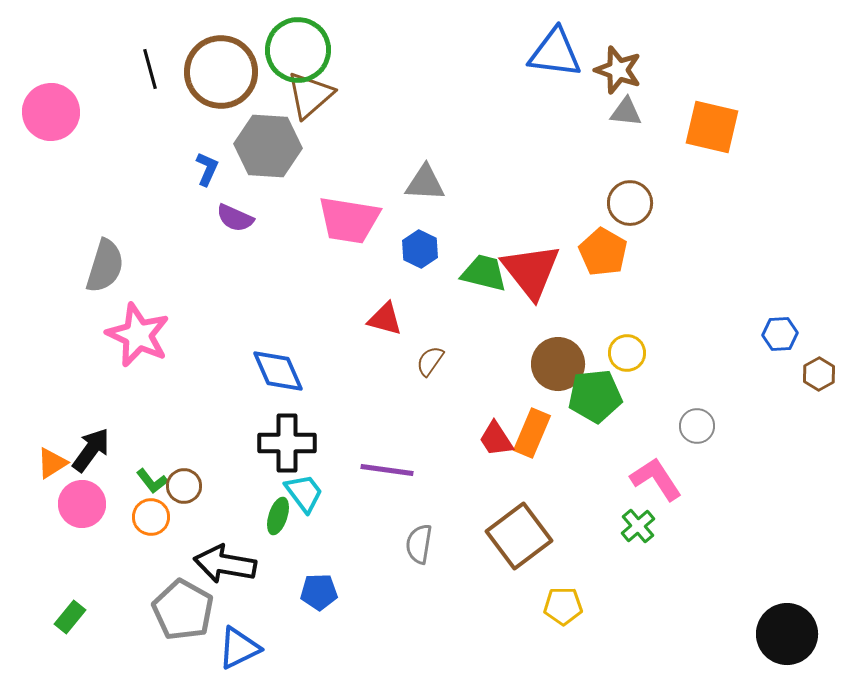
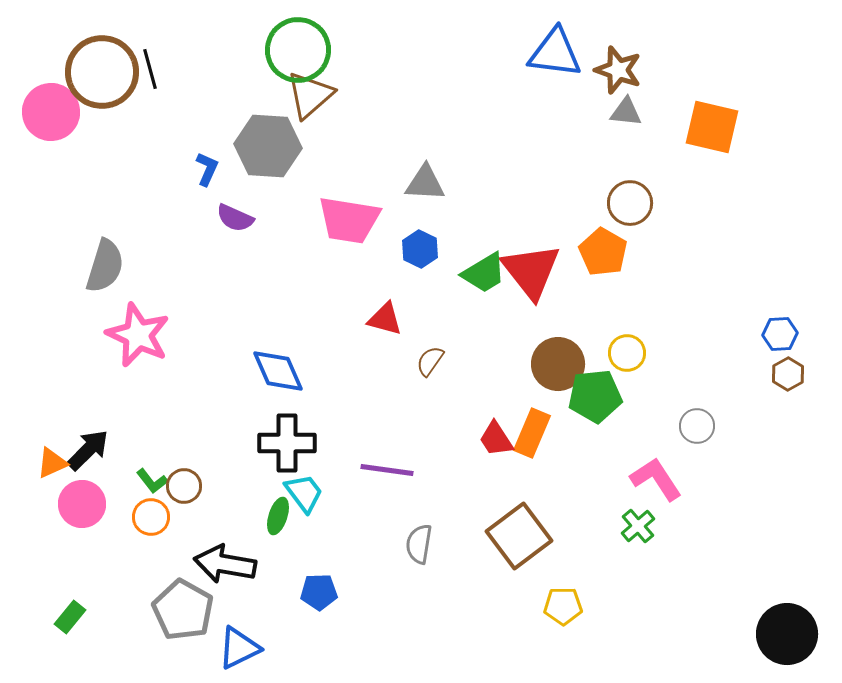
brown circle at (221, 72): moved 119 px left
green trapezoid at (484, 273): rotated 135 degrees clockwise
brown hexagon at (819, 374): moved 31 px left
black arrow at (91, 450): moved 3 px left; rotated 9 degrees clockwise
orange triangle at (52, 463): rotated 8 degrees clockwise
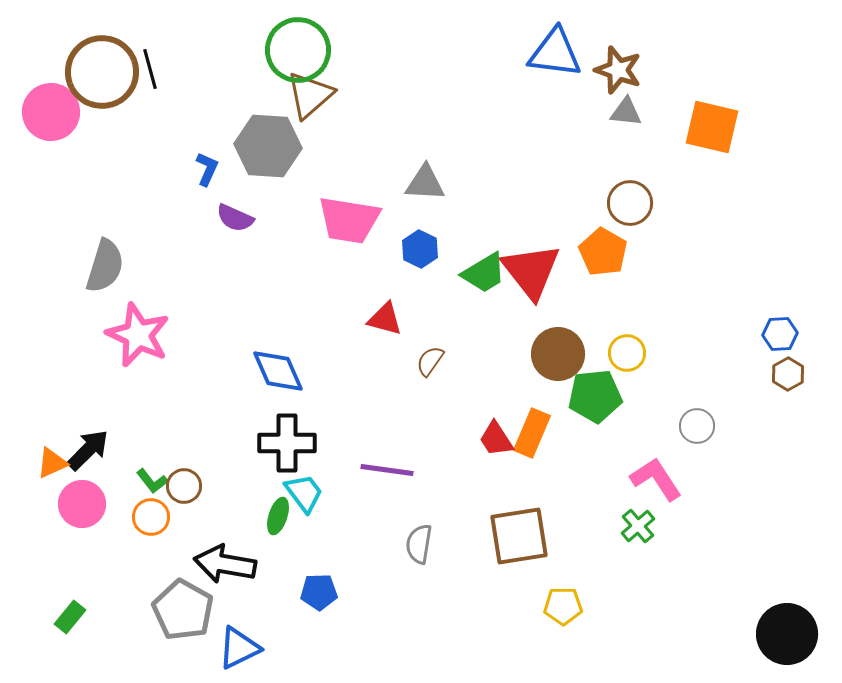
brown circle at (558, 364): moved 10 px up
brown square at (519, 536): rotated 28 degrees clockwise
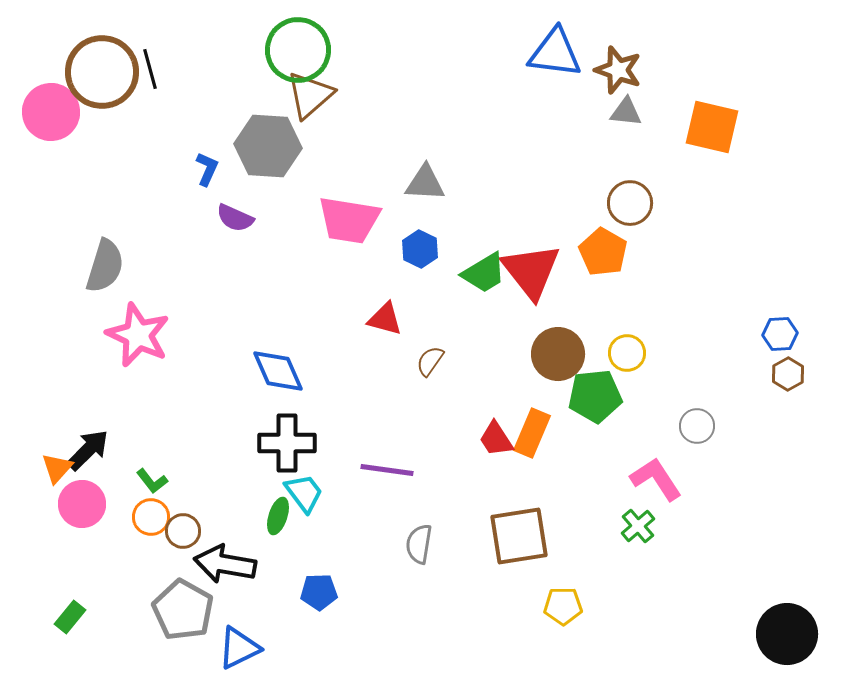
orange triangle at (52, 463): moved 5 px right, 5 px down; rotated 24 degrees counterclockwise
brown circle at (184, 486): moved 1 px left, 45 px down
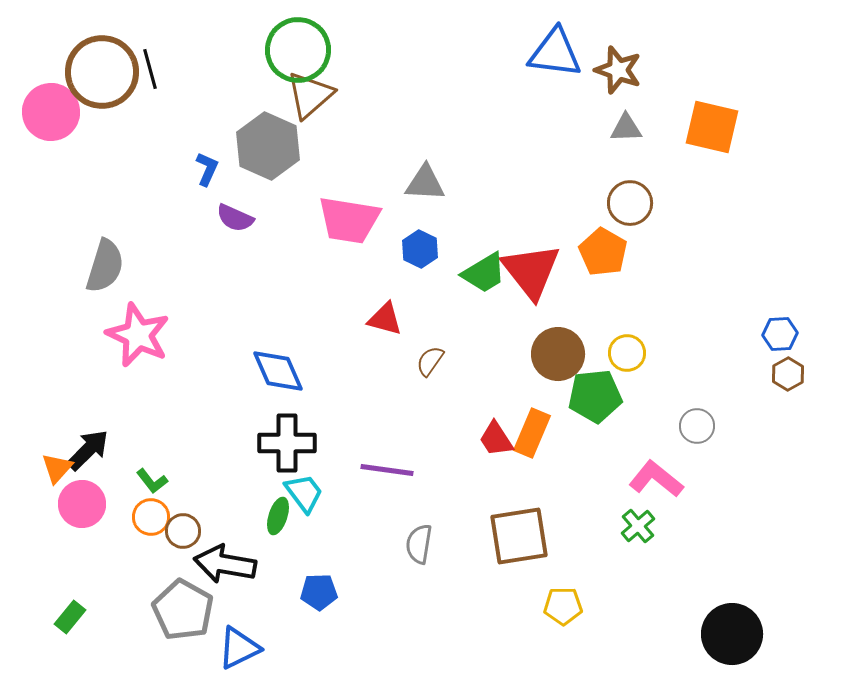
gray triangle at (626, 112): moved 16 px down; rotated 8 degrees counterclockwise
gray hexagon at (268, 146): rotated 20 degrees clockwise
pink L-shape at (656, 479): rotated 18 degrees counterclockwise
black circle at (787, 634): moved 55 px left
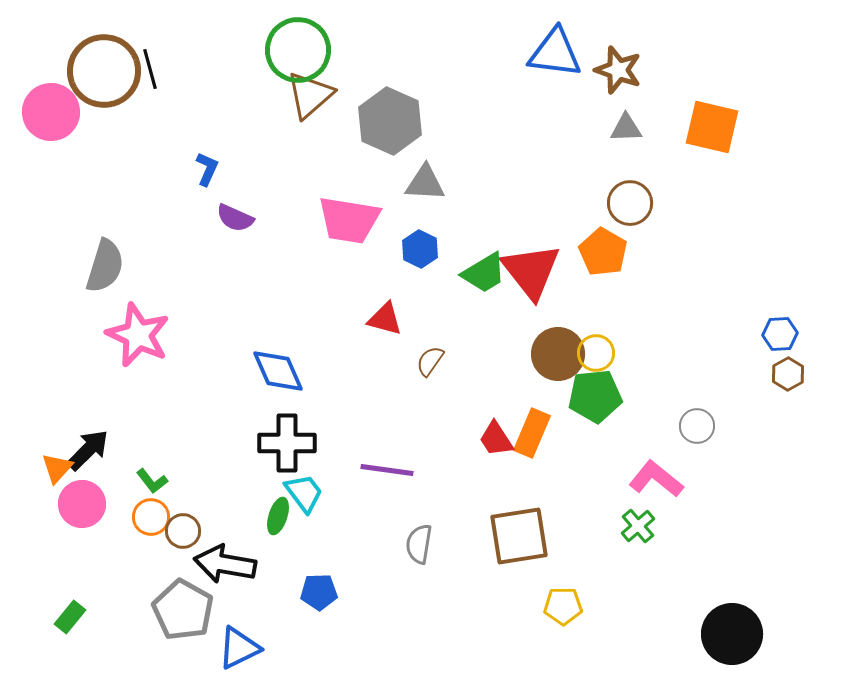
brown circle at (102, 72): moved 2 px right, 1 px up
gray hexagon at (268, 146): moved 122 px right, 25 px up
yellow circle at (627, 353): moved 31 px left
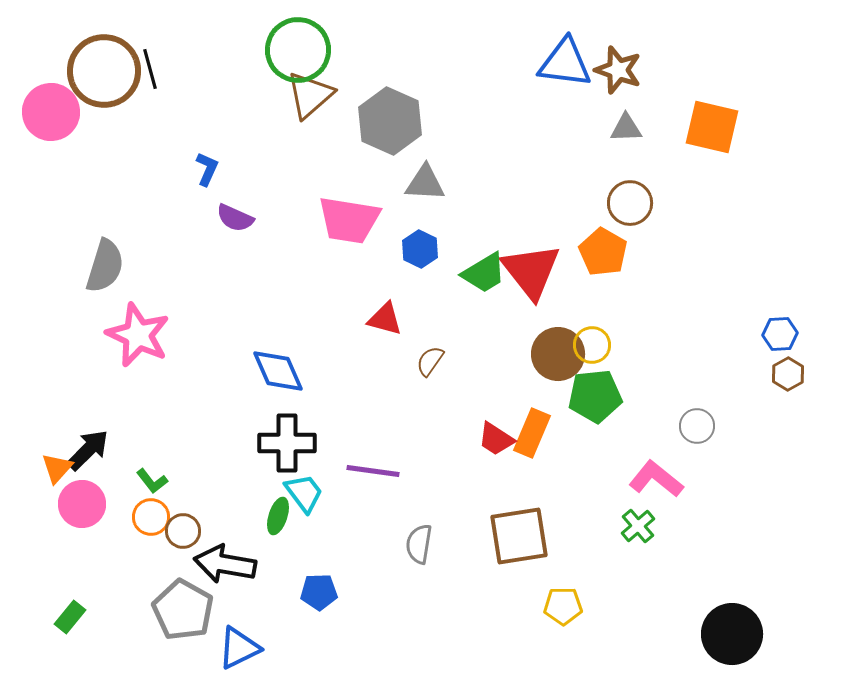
blue triangle at (555, 53): moved 10 px right, 10 px down
yellow circle at (596, 353): moved 4 px left, 8 px up
red trapezoid at (496, 439): rotated 24 degrees counterclockwise
purple line at (387, 470): moved 14 px left, 1 px down
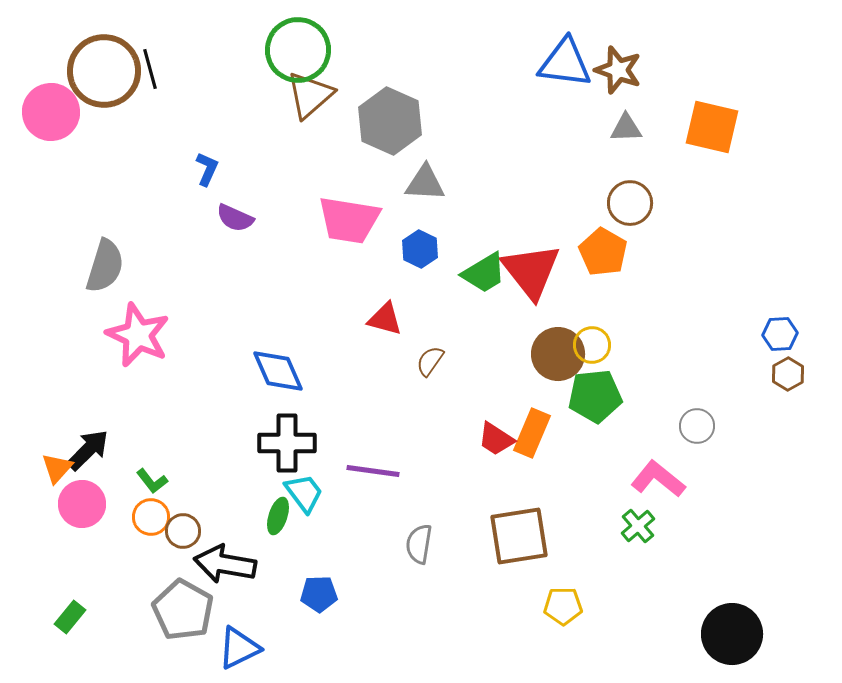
pink L-shape at (656, 479): moved 2 px right
blue pentagon at (319, 592): moved 2 px down
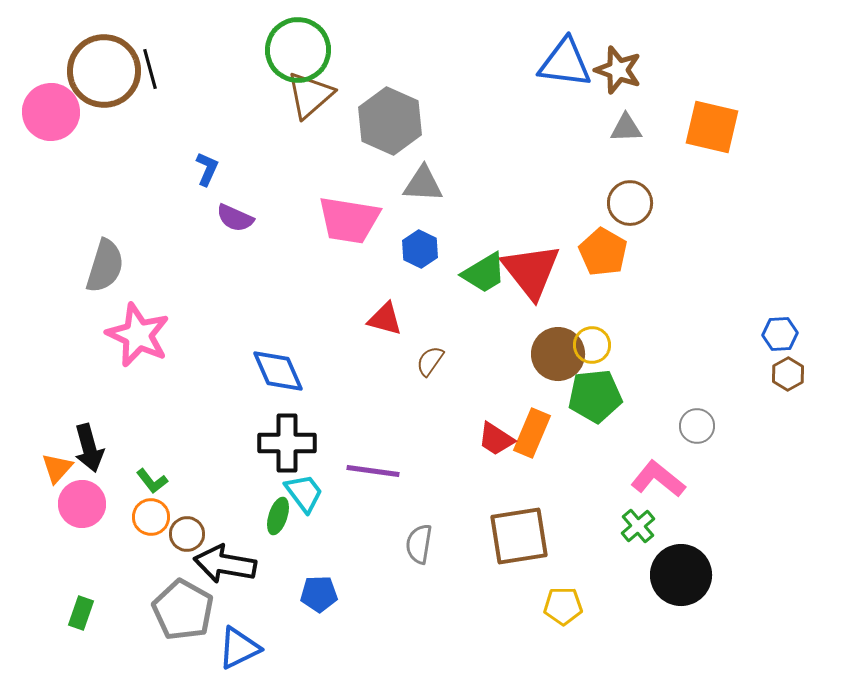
gray triangle at (425, 183): moved 2 px left, 1 px down
black arrow at (88, 450): moved 1 px right, 2 px up; rotated 120 degrees clockwise
brown circle at (183, 531): moved 4 px right, 3 px down
green rectangle at (70, 617): moved 11 px right, 4 px up; rotated 20 degrees counterclockwise
black circle at (732, 634): moved 51 px left, 59 px up
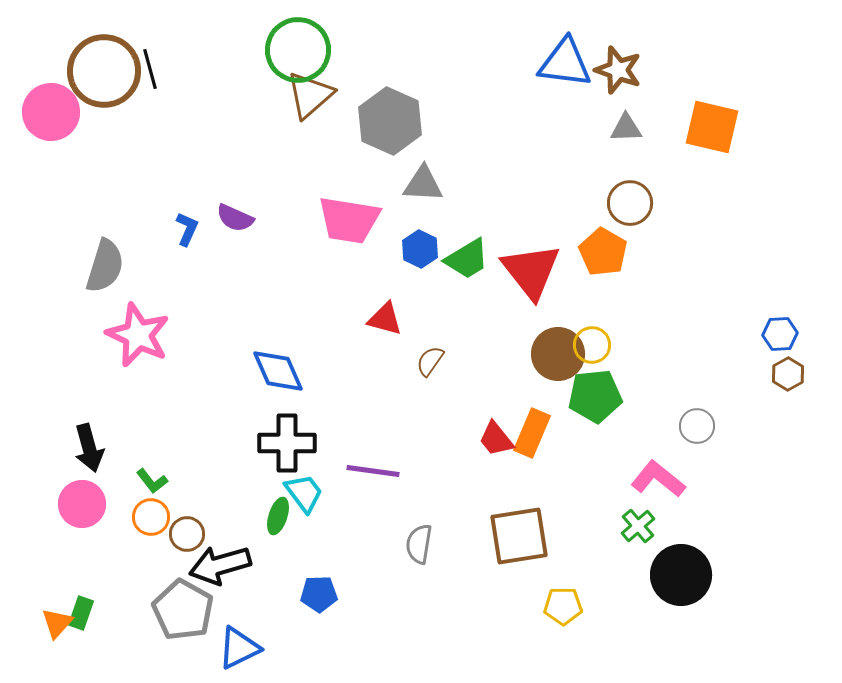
blue L-shape at (207, 169): moved 20 px left, 60 px down
green trapezoid at (484, 273): moved 17 px left, 14 px up
red trapezoid at (496, 439): rotated 18 degrees clockwise
orange triangle at (57, 468): moved 155 px down
black arrow at (225, 564): moved 5 px left, 1 px down; rotated 26 degrees counterclockwise
